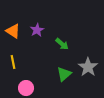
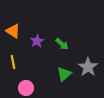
purple star: moved 11 px down
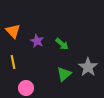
orange triangle: rotated 14 degrees clockwise
purple star: rotated 16 degrees counterclockwise
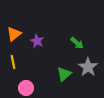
orange triangle: moved 1 px right, 3 px down; rotated 35 degrees clockwise
green arrow: moved 15 px right, 1 px up
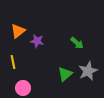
orange triangle: moved 4 px right, 3 px up
purple star: rotated 16 degrees counterclockwise
gray star: moved 4 px down; rotated 12 degrees clockwise
green triangle: moved 1 px right
pink circle: moved 3 px left
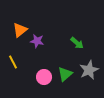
orange triangle: moved 2 px right, 1 px up
yellow line: rotated 16 degrees counterclockwise
gray star: moved 1 px right, 1 px up
pink circle: moved 21 px right, 11 px up
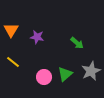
orange triangle: moved 9 px left; rotated 21 degrees counterclockwise
purple star: moved 4 px up
yellow line: rotated 24 degrees counterclockwise
gray star: moved 2 px right, 1 px down
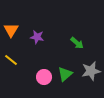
yellow line: moved 2 px left, 2 px up
gray star: rotated 12 degrees clockwise
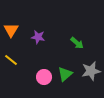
purple star: moved 1 px right
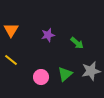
purple star: moved 10 px right, 2 px up; rotated 24 degrees counterclockwise
pink circle: moved 3 px left
